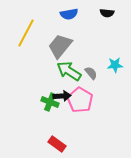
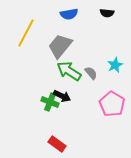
cyan star: rotated 21 degrees counterclockwise
black arrow: rotated 30 degrees clockwise
pink pentagon: moved 32 px right, 4 px down
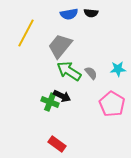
black semicircle: moved 16 px left
cyan star: moved 3 px right, 4 px down; rotated 21 degrees clockwise
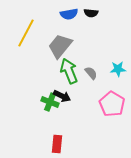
green arrow: rotated 35 degrees clockwise
red rectangle: rotated 60 degrees clockwise
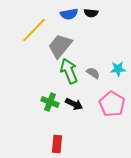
yellow line: moved 8 px right, 3 px up; rotated 16 degrees clockwise
gray semicircle: moved 2 px right; rotated 16 degrees counterclockwise
black arrow: moved 12 px right, 8 px down
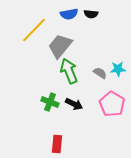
black semicircle: moved 1 px down
gray semicircle: moved 7 px right
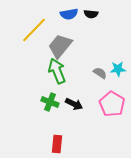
green arrow: moved 12 px left
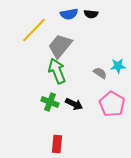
cyan star: moved 3 px up
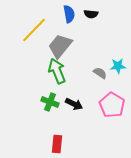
blue semicircle: rotated 90 degrees counterclockwise
pink pentagon: moved 1 px down
